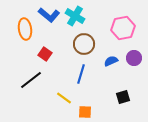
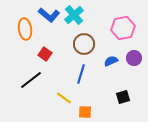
cyan cross: moved 1 px left, 1 px up; rotated 18 degrees clockwise
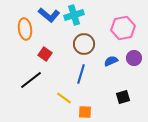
cyan cross: rotated 24 degrees clockwise
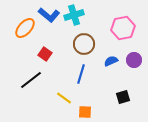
orange ellipse: moved 1 px up; rotated 50 degrees clockwise
purple circle: moved 2 px down
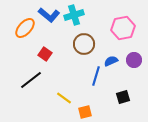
blue line: moved 15 px right, 2 px down
orange square: rotated 16 degrees counterclockwise
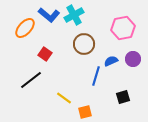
cyan cross: rotated 12 degrees counterclockwise
purple circle: moved 1 px left, 1 px up
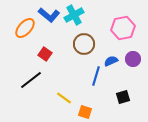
orange square: rotated 32 degrees clockwise
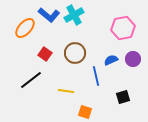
brown circle: moved 9 px left, 9 px down
blue semicircle: moved 1 px up
blue line: rotated 30 degrees counterclockwise
yellow line: moved 2 px right, 7 px up; rotated 28 degrees counterclockwise
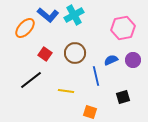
blue L-shape: moved 1 px left
purple circle: moved 1 px down
orange square: moved 5 px right
